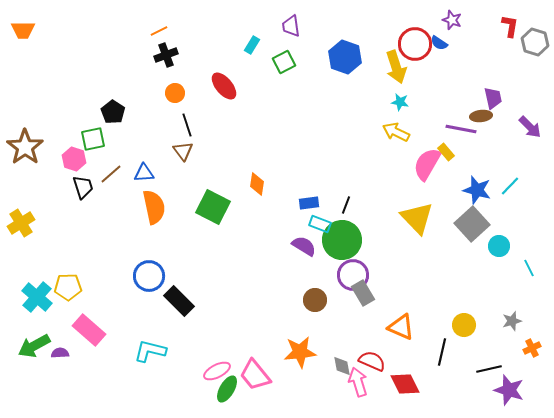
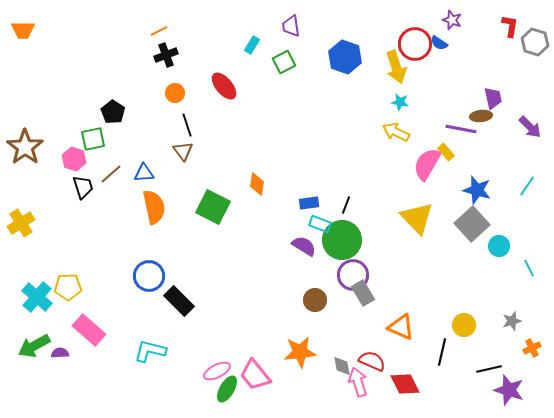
cyan line at (510, 186): moved 17 px right; rotated 10 degrees counterclockwise
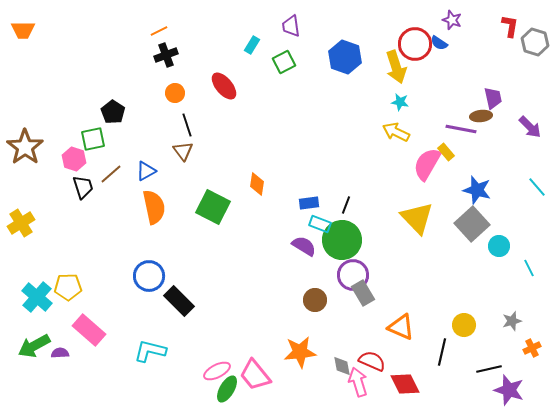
blue triangle at (144, 173): moved 2 px right, 2 px up; rotated 25 degrees counterclockwise
cyan line at (527, 186): moved 10 px right, 1 px down; rotated 75 degrees counterclockwise
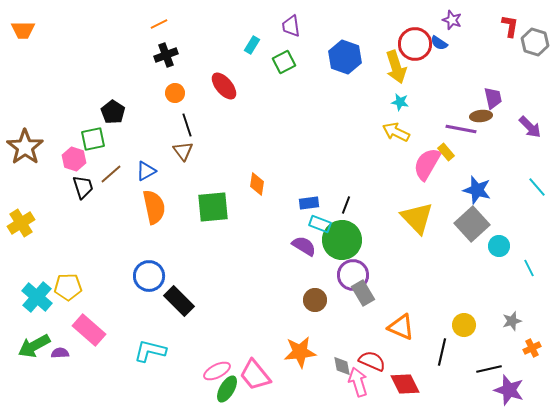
orange line at (159, 31): moved 7 px up
green square at (213, 207): rotated 32 degrees counterclockwise
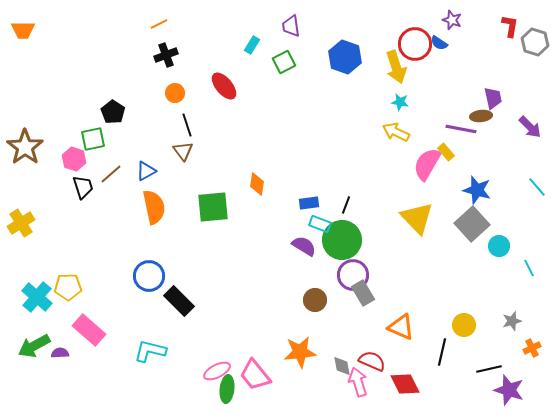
green ellipse at (227, 389): rotated 24 degrees counterclockwise
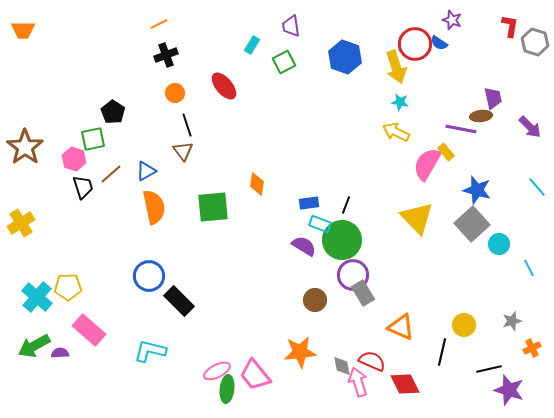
cyan circle at (499, 246): moved 2 px up
